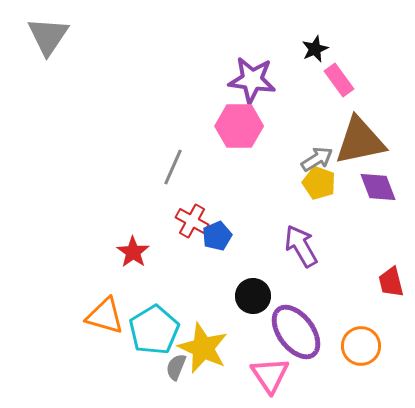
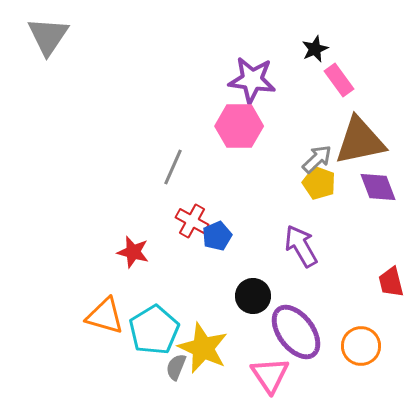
gray arrow: rotated 12 degrees counterclockwise
red star: rotated 20 degrees counterclockwise
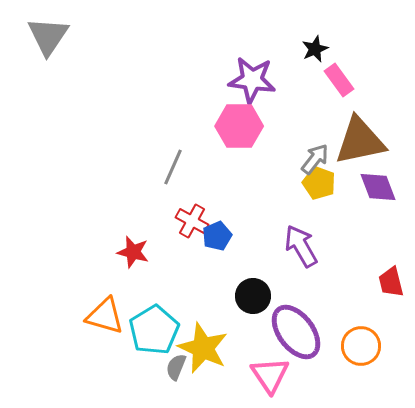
gray arrow: moved 2 px left; rotated 8 degrees counterclockwise
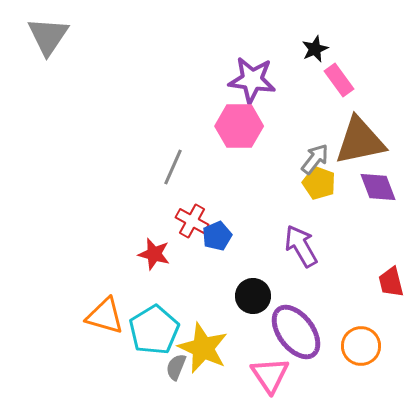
red star: moved 21 px right, 2 px down
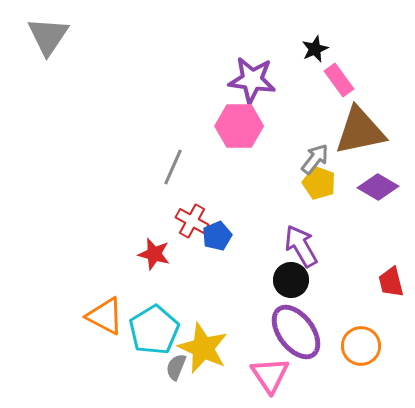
brown triangle: moved 10 px up
purple diamond: rotated 39 degrees counterclockwise
black circle: moved 38 px right, 16 px up
orange triangle: rotated 12 degrees clockwise
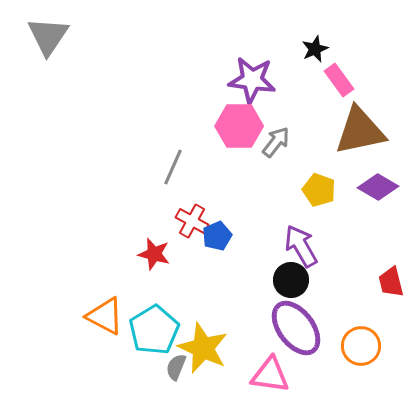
gray arrow: moved 39 px left, 17 px up
yellow pentagon: moved 7 px down
purple ellipse: moved 4 px up
pink triangle: rotated 48 degrees counterclockwise
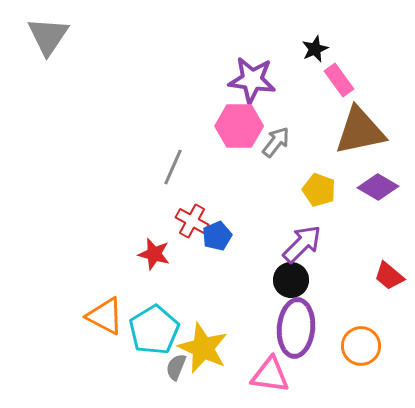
purple arrow: moved 1 px right, 2 px up; rotated 75 degrees clockwise
red trapezoid: moved 2 px left, 6 px up; rotated 36 degrees counterclockwise
purple ellipse: rotated 42 degrees clockwise
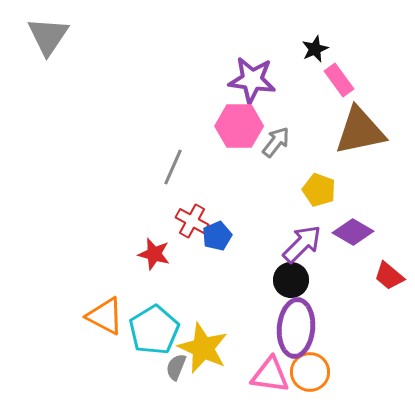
purple diamond: moved 25 px left, 45 px down
orange circle: moved 51 px left, 26 px down
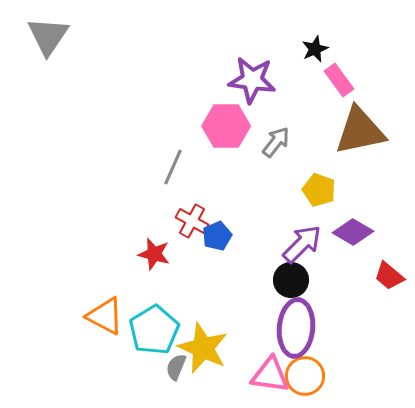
pink hexagon: moved 13 px left
orange circle: moved 5 px left, 4 px down
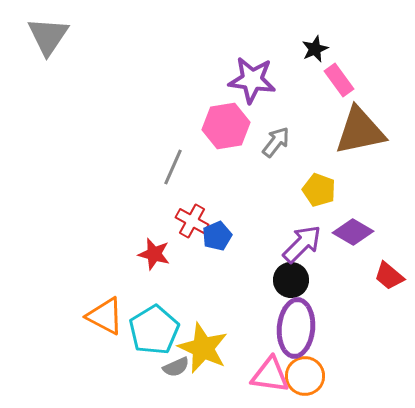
pink hexagon: rotated 9 degrees counterclockwise
gray semicircle: rotated 136 degrees counterclockwise
